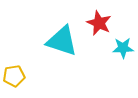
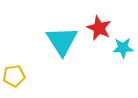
red star: moved 5 px down
cyan triangle: rotated 40 degrees clockwise
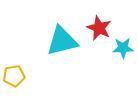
cyan triangle: rotated 48 degrees clockwise
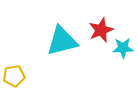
red star: moved 2 px right, 2 px down; rotated 25 degrees clockwise
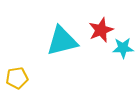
yellow pentagon: moved 3 px right, 2 px down
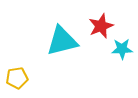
red star: moved 4 px up
cyan star: moved 1 px left, 1 px down
